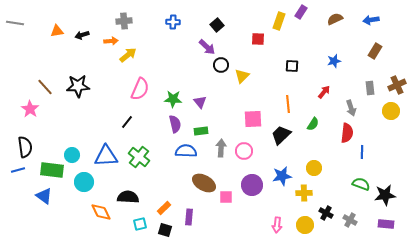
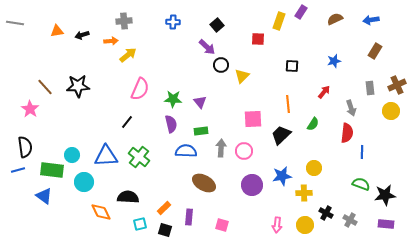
purple semicircle at (175, 124): moved 4 px left
pink square at (226, 197): moved 4 px left, 28 px down; rotated 16 degrees clockwise
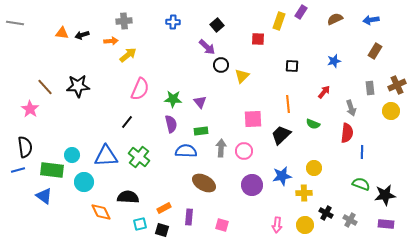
orange triangle at (57, 31): moved 5 px right, 2 px down; rotated 16 degrees clockwise
green semicircle at (313, 124): rotated 80 degrees clockwise
orange rectangle at (164, 208): rotated 16 degrees clockwise
black square at (165, 230): moved 3 px left
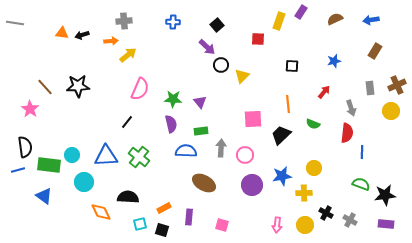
pink circle at (244, 151): moved 1 px right, 4 px down
green rectangle at (52, 170): moved 3 px left, 5 px up
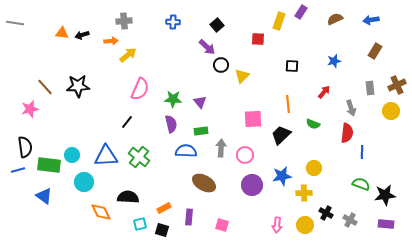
pink star at (30, 109): rotated 24 degrees clockwise
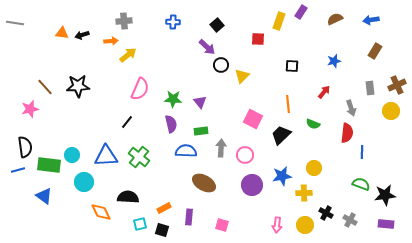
pink square at (253, 119): rotated 30 degrees clockwise
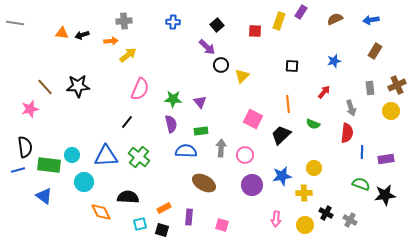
red square at (258, 39): moved 3 px left, 8 px up
purple rectangle at (386, 224): moved 65 px up; rotated 14 degrees counterclockwise
pink arrow at (277, 225): moved 1 px left, 6 px up
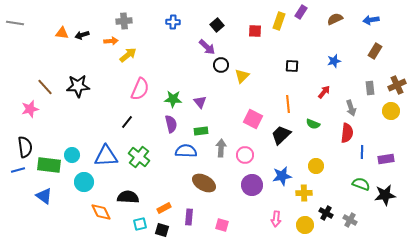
yellow circle at (314, 168): moved 2 px right, 2 px up
